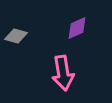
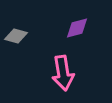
purple diamond: rotated 10 degrees clockwise
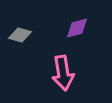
gray diamond: moved 4 px right, 1 px up
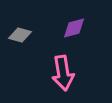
purple diamond: moved 3 px left
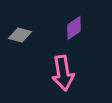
purple diamond: rotated 20 degrees counterclockwise
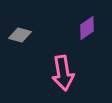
purple diamond: moved 13 px right
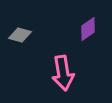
purple diamond: moved 1 px right, 1 px down
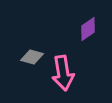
gray diamond: moved 12 px right, 22 px down
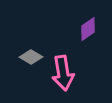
gray diamond: moved 1 px left; rotated 15 degrees clockwise
